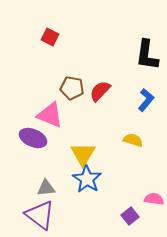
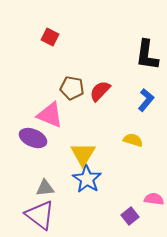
gray triangle: moved 1 px left
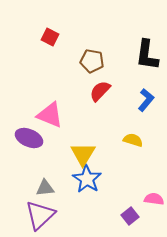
brown pentagon: moved 20 px right, 27 px up
purple ellipse: moved 4 px left
purple triangle: rotated 40 degrees clockwise
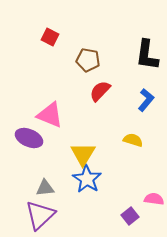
brown pentagon: moved 4 px left, 1 px up
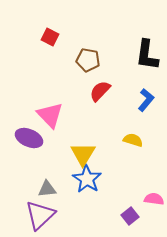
pink triangle: rotated 24 degrees clockwise
gray triangle: moved 2 px right, 1 px down
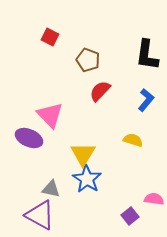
brown pentagon: rotated 10 degrees clockwise
gray triangle: moved 4 px right; rotated 18 degrees clockwise
purple triangle: rotated 48 degrees counterclockwise
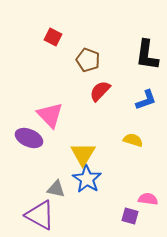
red square: moved 3 px right
blue L-shape: rotated 30 degrees clockwise
gray triangle: moved 5 px right
pink semicircle: moved 6 px left
purple square: rotated 36 degrees counterclockwise
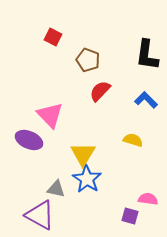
blue L-shape: rotated 115 degrees counterclockwise
purple ellipse: moved 2 px down
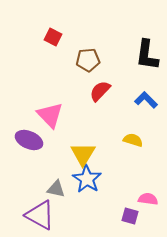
brown pentagon: rotated 25 degrees counterclockwise
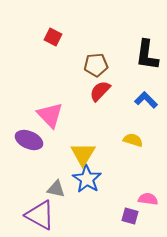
brown pentagon: moved 8 px right, 5 px down
